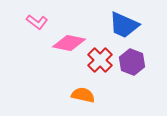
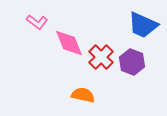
blue trapezoid: moved 19 px right
pink diamond: rotated 56 degrees clockwise
red cross: moved 1 px right, 3 px up
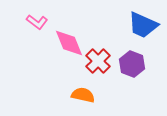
red cross: moved 3 px left, 4 px down
purple hexagon: moved 2 px down
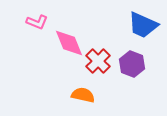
pink L-shape: rotated 15 degrees counterclockwise
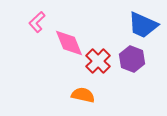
pink L-shape: rotated 115 degrees clockwise
purple hexagon: moved 5 px up
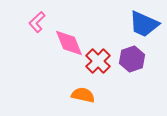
blue trapezoid: moved 1 px right, 1 px up
purple hexagon: rotated 20 degrees clockwise
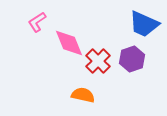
pink L-shape: rotated 10 degrees clockwise
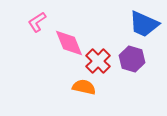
purple hexagon: rotated 25 degrees counterclockwise
orange semicircle: moved 1 px right, 8 px up
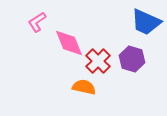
blue trapezoid: moved 2 px right, 2 px up
